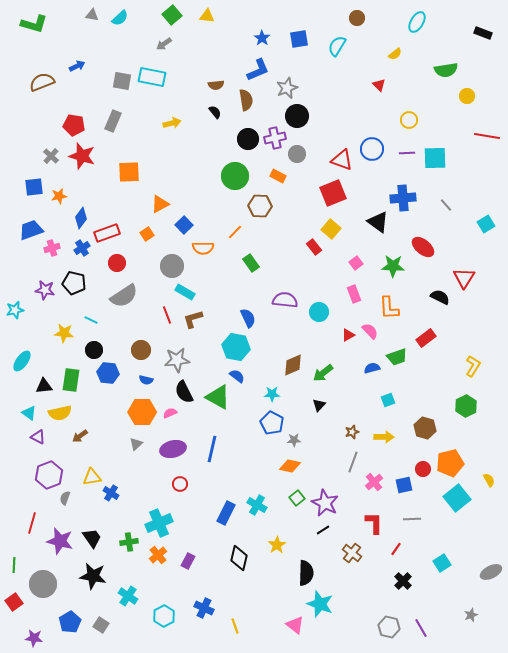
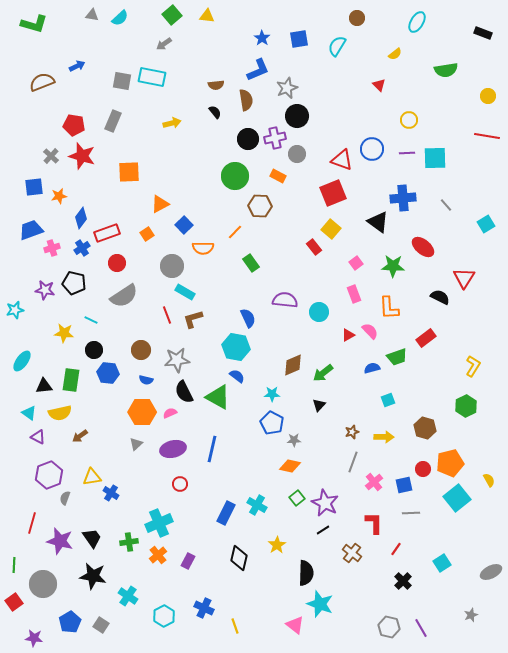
yellow circle at (467, 96): moved 21 px right
gray line at (412, 519): moved 1 px left, 6 px up
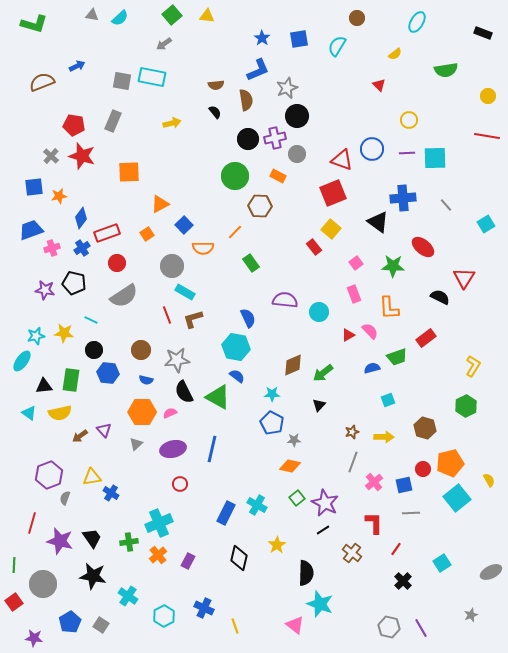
cyan star at (15, 310): moved 21 px right, 26 px down
purple triangle at (38, 437): moved 66 px right, 7 px up; rotated 21 degrees clockwise
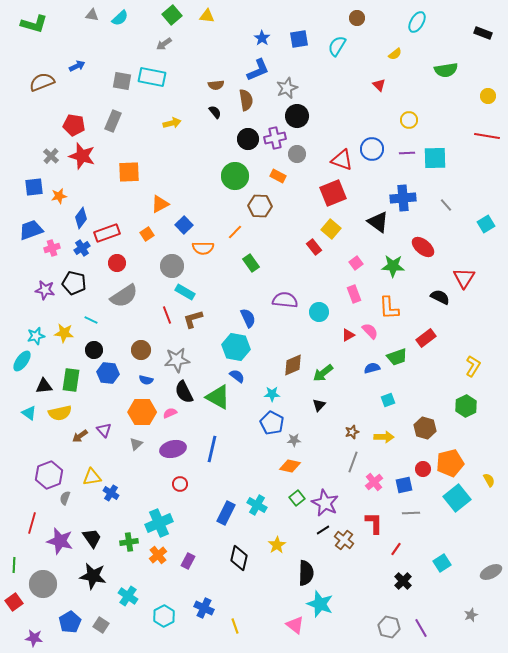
brown cross at (352, 553): moved 8 px left, 13 px up
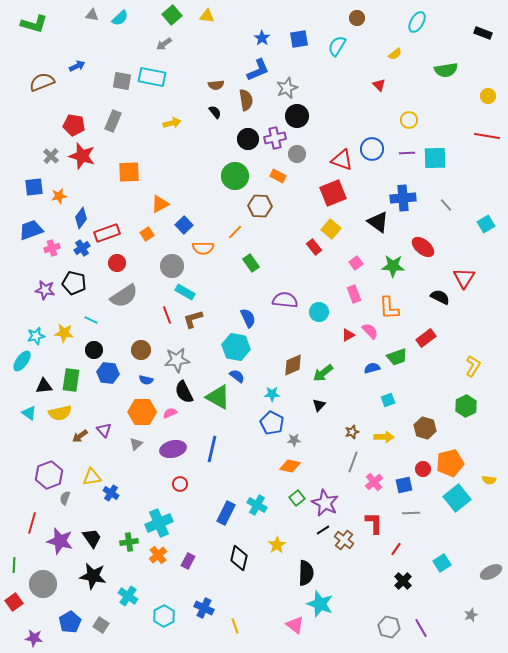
yellow semicircle at (489, 480): rotated 128 degrees clockwise
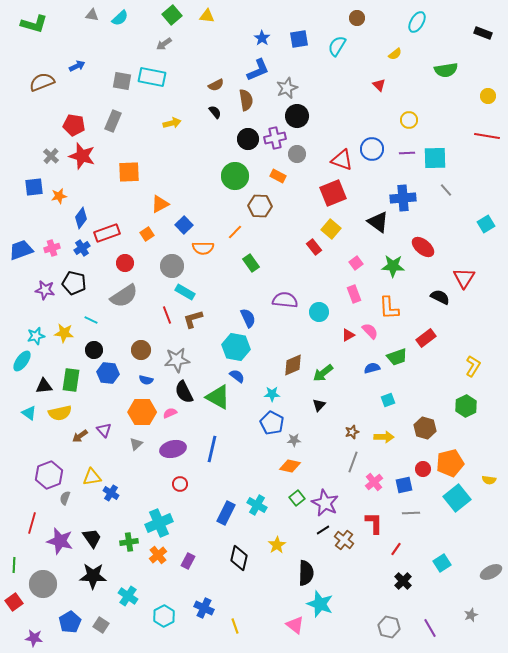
brown semicircle at (216, 85): rotated 21 degrees counterclockwise
gray line at (446, 205): moved 15 px up
blue trapezoid at (31, 230): moved 10 px left, 20 px down
red circle at (117, 263): moved 8 px right
black star at (93, 576): rotated 8 degrees counterclockwise
purple line at (421, 628): moved 9 px right
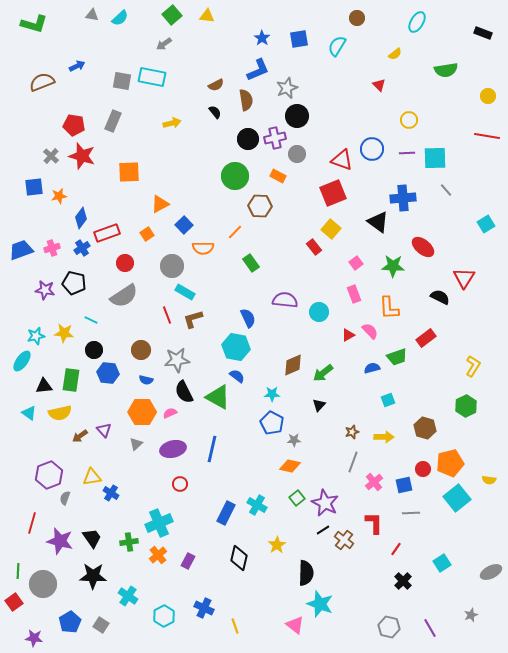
green line at (14, 565): moved 4 px right, 6 px down
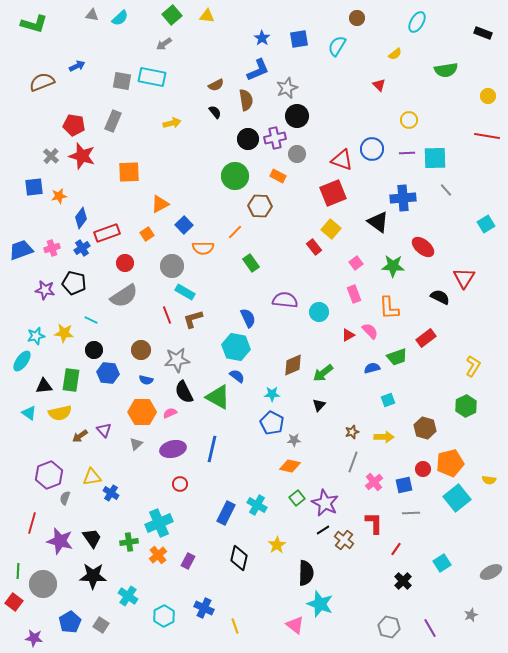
red square at (14, 602): rotated 18 degrees counterclockwise
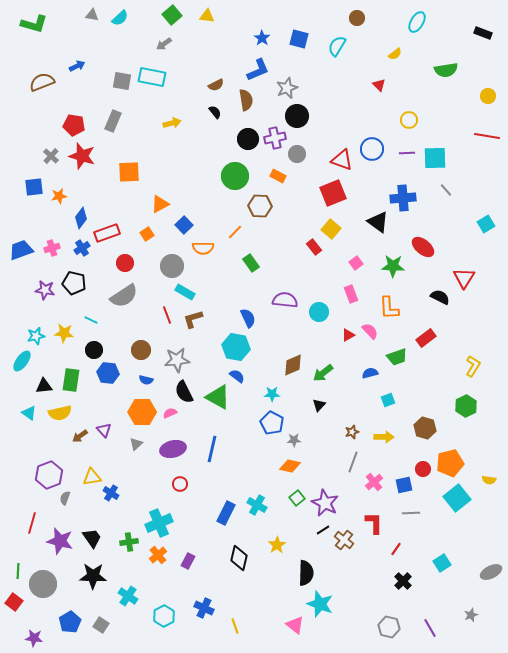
blue square at (299, 39): rotated 24 degrees clockwise
pink rectangle at (354, 294): moved 3 px left
blue semicircle at (372, 368): moved 2 px left, 5 px down
